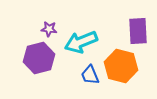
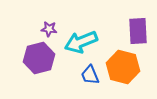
orange hexagon: moved 2 px right, 1 px down
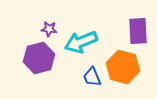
blue trapezoid: moved 2 px right, 2 px down
